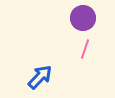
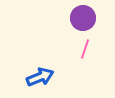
blue arrow: rotated 24 degrees clockwise
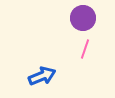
blue arrow: moved 2 px right, 1 px up
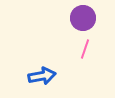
blue arrow: rotated 12 degrees clockwise
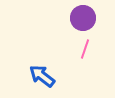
blue arrow: rotated 132 degrees counterclockwise
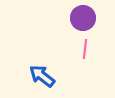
pink line: rotated 12 degrees counterclockwise
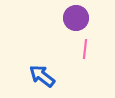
purple circle: moved 7 px left
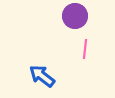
purple circle: moved 1 px left, 2 px up
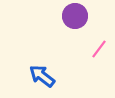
pink line: moved 14 px right; rotated 30 degrees clockwise
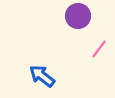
purple circle: moved 3 px right
